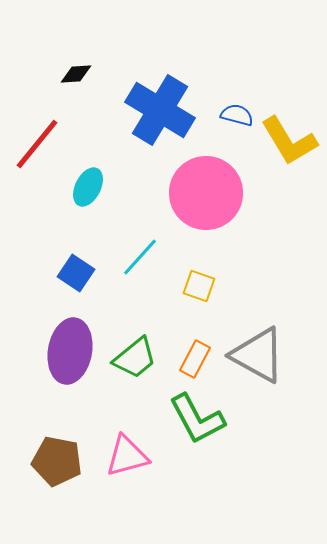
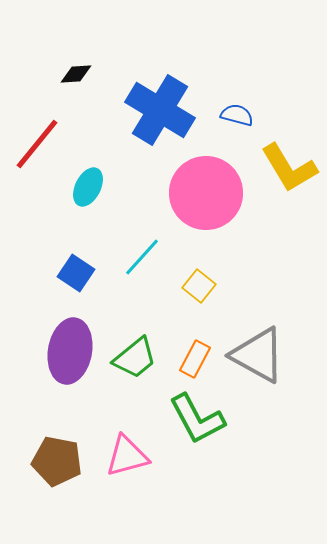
yellow L-shape: moved 27 px down
cyan line: moved 2 px right
yellow square: rotated 20 degrees clockwise
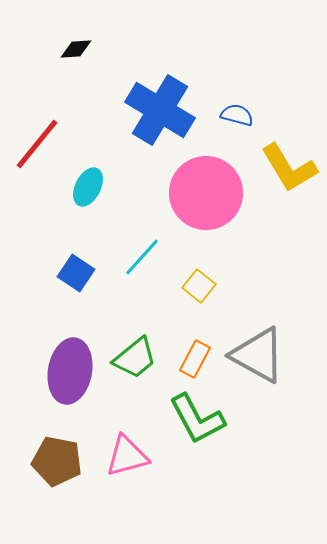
black diamond: moved 25 px up
purple ellipse: moved 20 px down
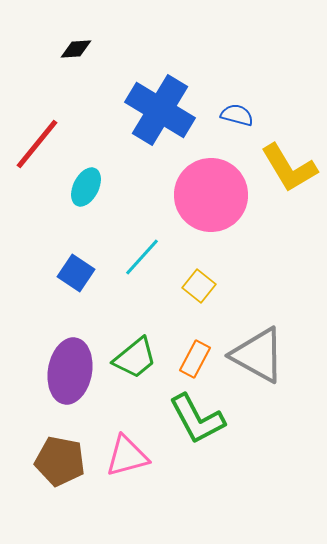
cyan ellipse: moved 2 px left
pink circle: moved 5 px right, 2 px down
brown pentagon: moved 3 px right
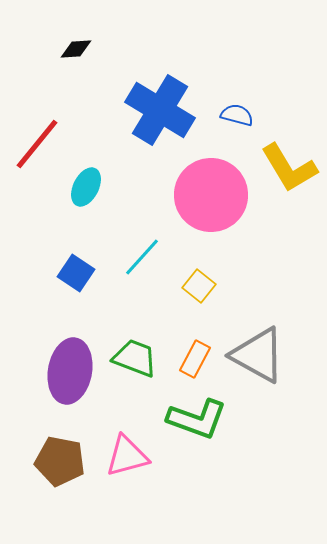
green trapezoid: rotated 120 degrees counterclockwise
green L-shape: rotated 42 degrees counterclockwise
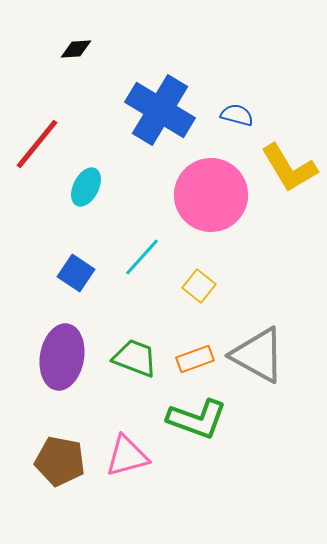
orange rectangle: rotated 42 degrees clockwise
purple ellipse: moved 8 px left, 14 px up
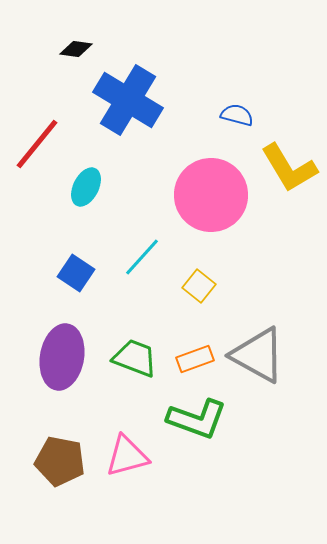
black diamond: rotated 12 degrees clockwise
blue cross: moved 32 px left, 10 px up
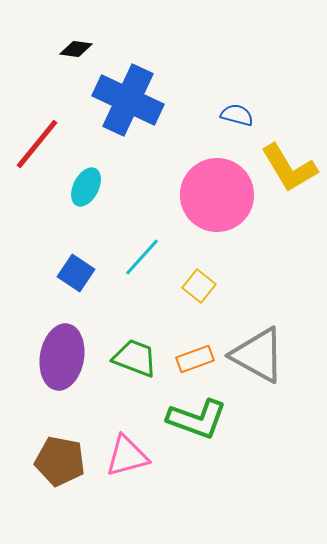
blue cross: rotated 6 degrees counterclockwise
pink circle: moved 6 px right
